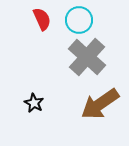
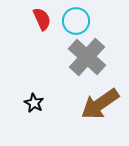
cyan circle: moved 3 px left, 1 px down
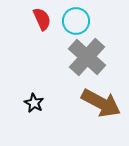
brown arrow: moved 1 px right, 1 px up; rotated 117 degrees counterclockwise
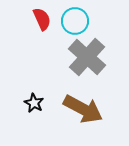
cyan circle: moved 1 px left
brown arrow: moved 18 px left, 6 px down
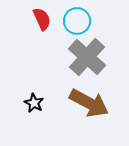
cyan circle: moved 2 px right
brown arrow: moved 6 px right, 6 px up
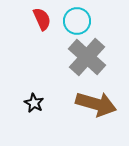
brown arrow: moved 7 px right, 1 px down; rotated 12 degrees counterclockwise
